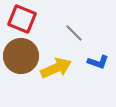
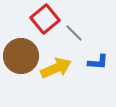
red square: moved 23 px right; rotated 28 degrees clockwise
blue L-shape: rotated 15 degrees counterclockwise
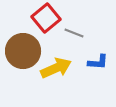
red square: moved 1 px right, 1 px up
gray line: rotated 24 degrees counterclockwise
brown circle: moved 2 px right, 5 px up
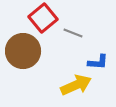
red square: moved 3 px left
gray line: moved 1 px left
yellow arrow: moved 20 px right, 17 px down
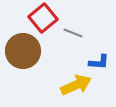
blue L-shape: moved 1 px right
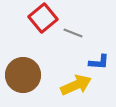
brown circle: moved 24 px down
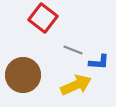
red square: rotated 12 degrees counterclockwise
gray line: moved 17 px down
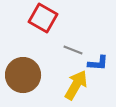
red square: rotated 8 degrees counterclockwise
blue L-shape: moved 1 px left, 1 px down
yellow arrow: rotated 36 degrees counterclockwise
